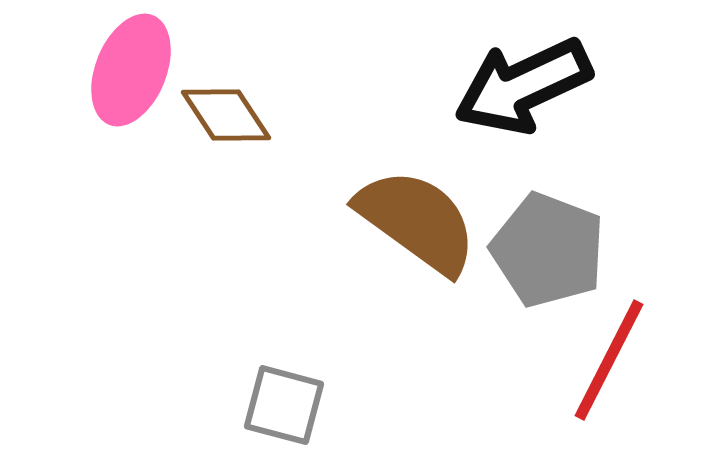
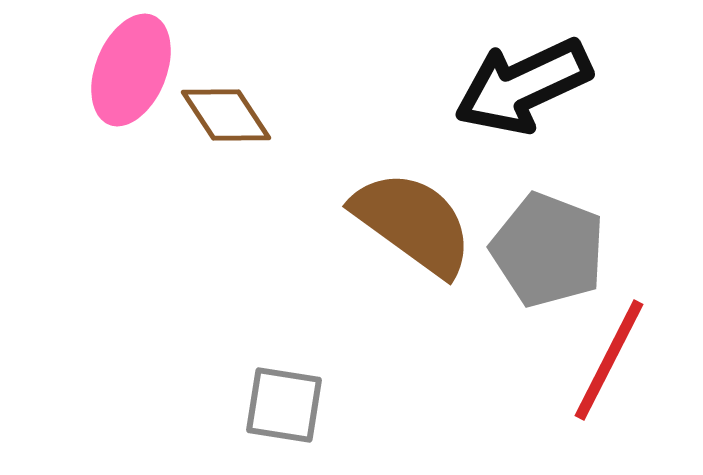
brown semicircle: moved 4 px left, 2 px down
gray square: rotated 6 degrees counterclockwise
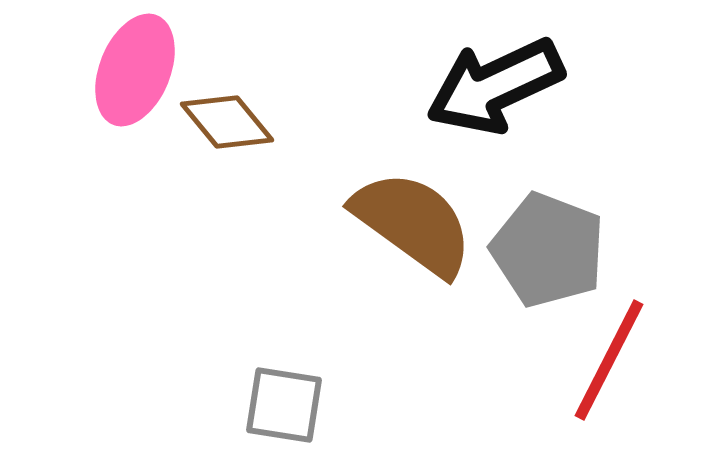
pink ellipse: moved 4 px right
black arrow: moved 28 px left
brown diamond: moved 1 px right, 7 px down; rotated 6 degrees counterclockwise
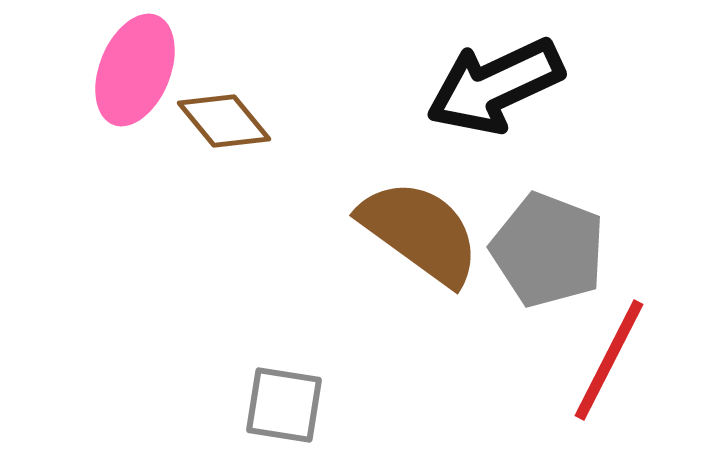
brown diamond: moved 3 px left, 1 px up
brown semicircle: moved 7 px right, 9 px down
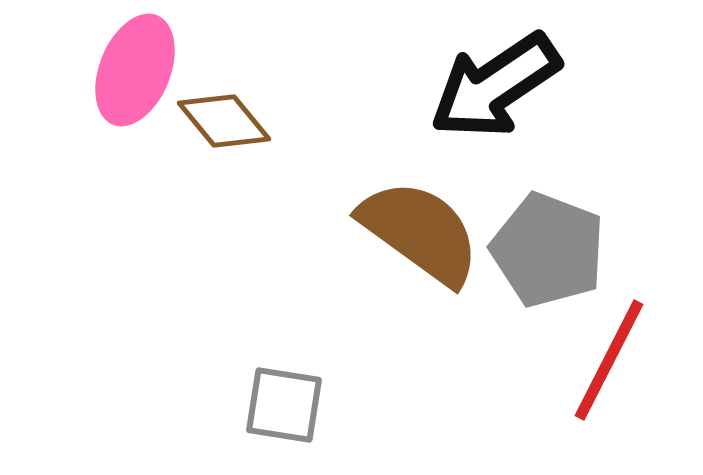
black arrow: rotated 9 degrees counterclockwise
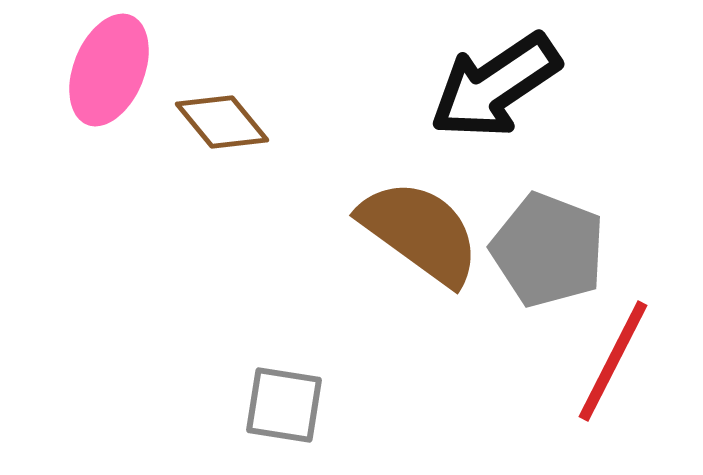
pink ellipse: moved 26 px left
brown diamond: moved 2 px left, 1 px down
red line: moved 4 px right, 1 px down
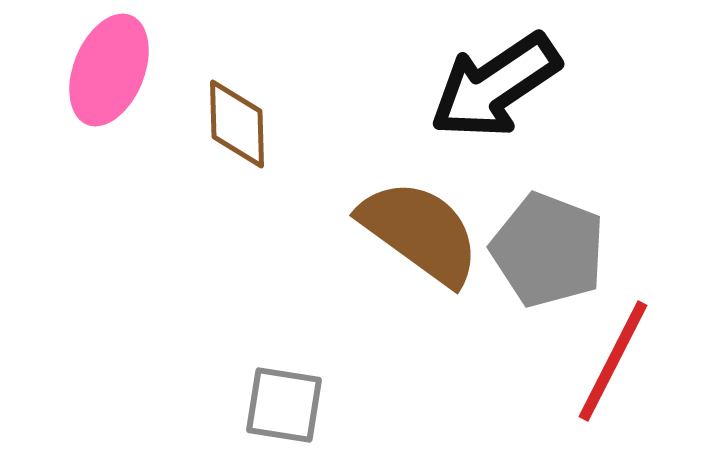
brown diamond: moved 15 px right, 2 px down; rotated 38 degrees clockwise
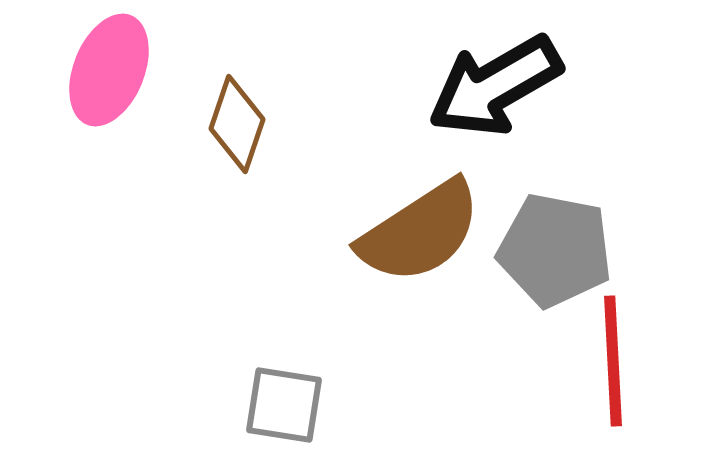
black arrow: rotated 4 degrees clockwise
brown diamond: rotated 20 degrees clockwise
brown semicircle: rotated 111 degrees clockwise
gray pentagon: moved 7 px right; rotated 10 degrees counterclockwise
red line: rotated 30 degrees counterclockwise
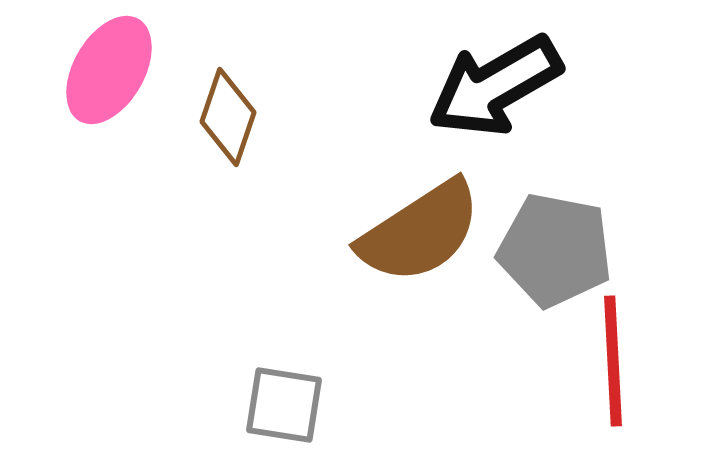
pink ellipse: rotated 8 degrees clockwise
brown diamond: moved 9 px left, 7 px up
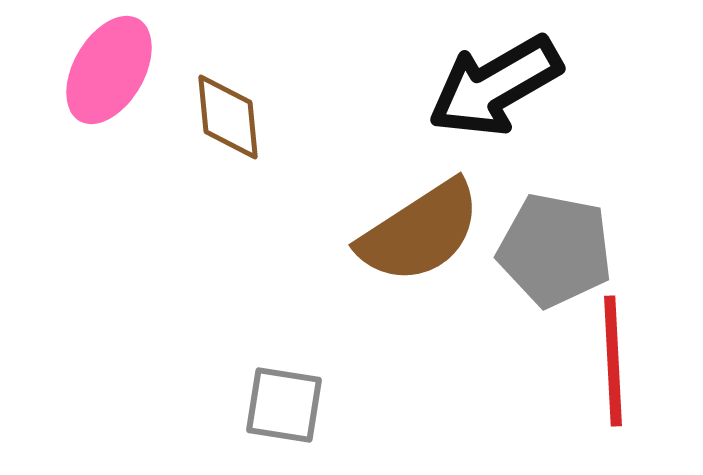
brown diamond: rotated 24 degrees counterclockwise
